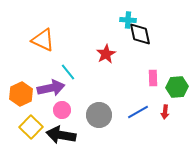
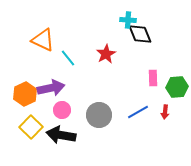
black diamond: rotated 10 degrees counterclockwise
cyan line: moved 14 px up
orange hexagon: moved 4 px right
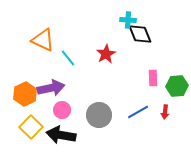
green hexagon: moved 1 px up
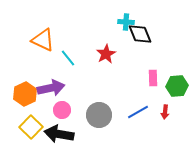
cyan cross: moved 2 px left, 2 px down
black arrow: moved 2 px left, 1 px up
